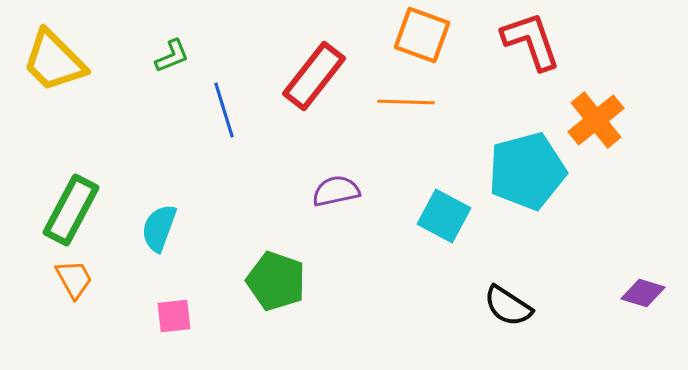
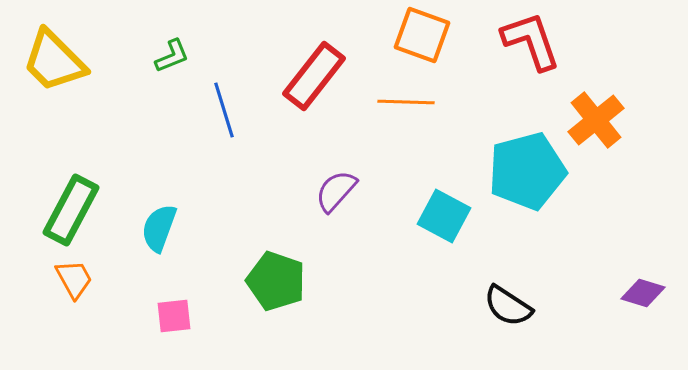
purple semicircle: rotated 36 degrees counterclockwise
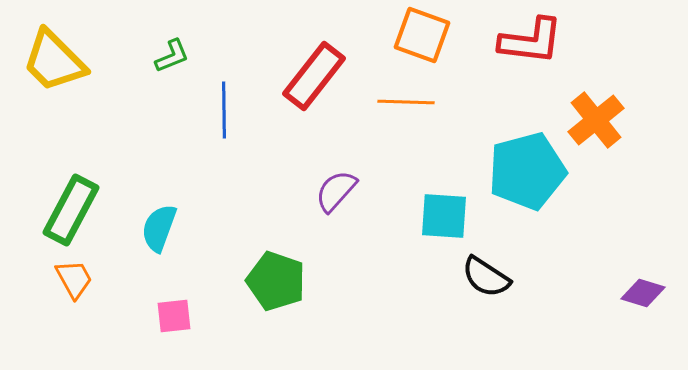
red L-shape: rotated 116 degrees clockwise
blue line: rotated 16 degrees clockwise
cyan square: rotated 24 degrees counterclockwise
black semicircle: moved 22 px left, 29 px up
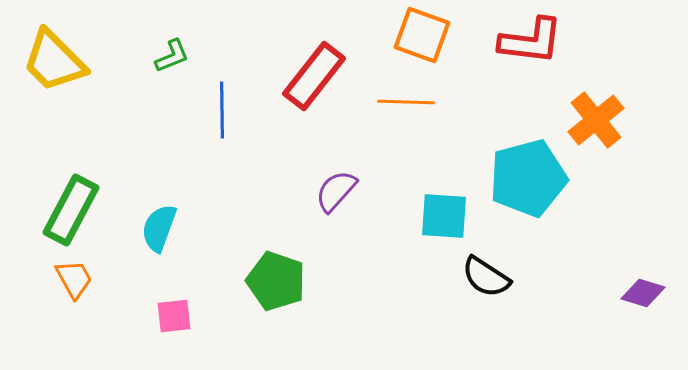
blue line: moved 2 px left
cyan pentagon: moved 1 px right, 7 px down
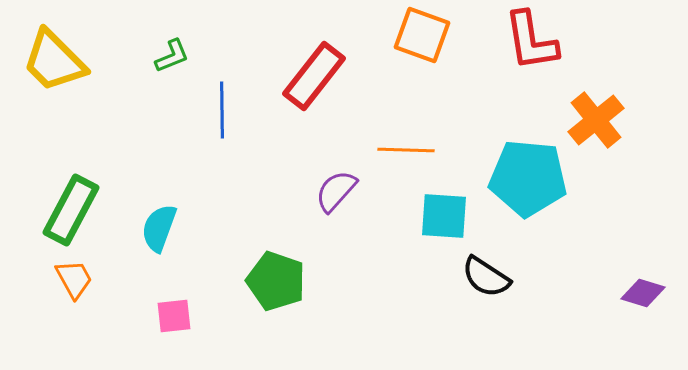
red L-shape: rotated 74 degrees clockwise
orange line: moved 48 px down
cyan pentagon: rotated 20 degrees clockwise
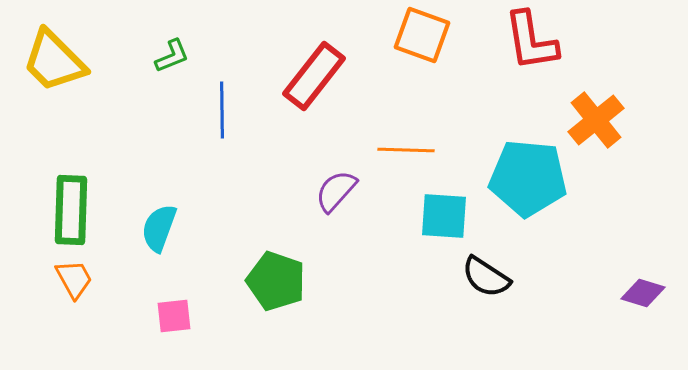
green rectangle: rotated 26 degrees counterclockwise
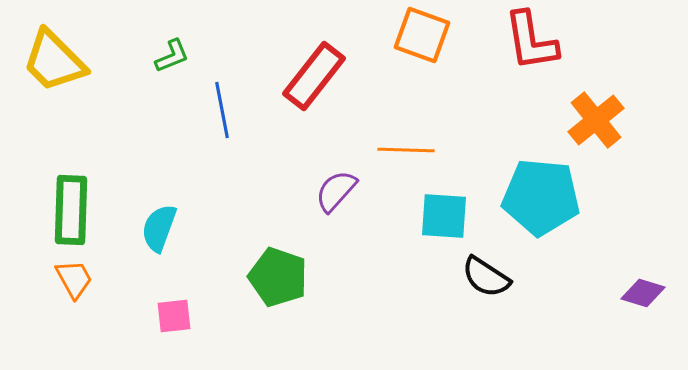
blue line: rotated 10 degrees counterclockwise
cyan pentagon: moved 13 px right, 19 px down
green pentagon: moved 2 px right, 4 px up
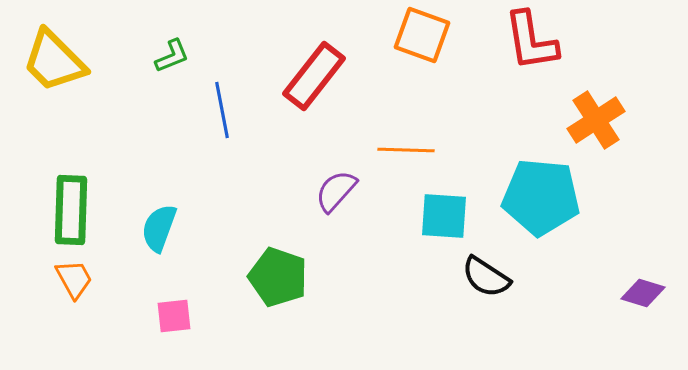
orange cross: rotated 6 degrees clockwise
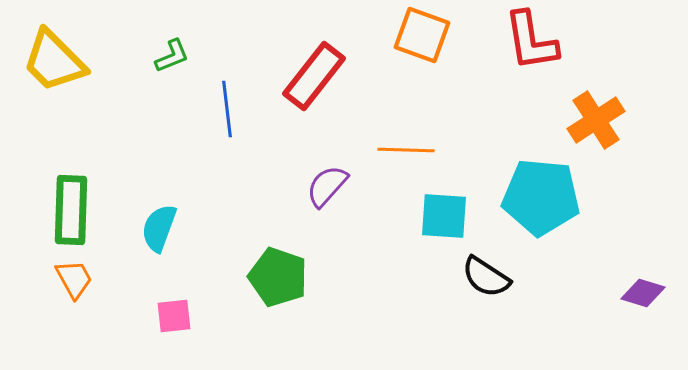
blue line: moved 5 px right, 1 px up; rotated 4 degrees clockwise
purple semicircle: moved 9 px left, 5 px up
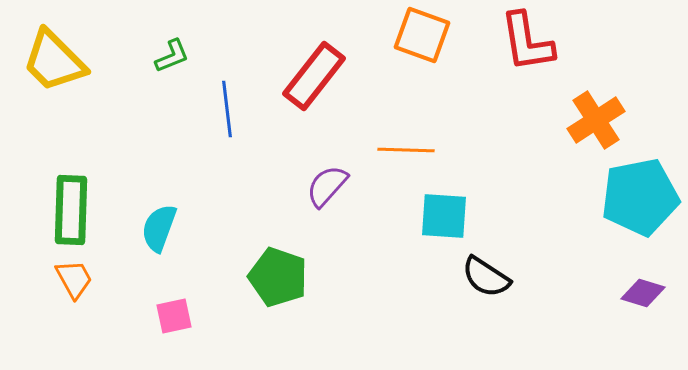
red L-shape: moved 4 px left, 1 px down
cyan pentagon: moved 99 px right; rotated 16 degrees counterclockwise
pink square: rotated 6 degrees counterclockwise
